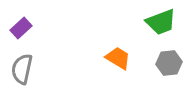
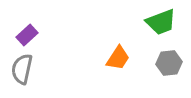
purple rectangle: moved 6 px right, 7 px down
orange trapezoid: rotated 92 degrees clockwise
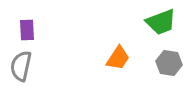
purple rectangle: moved 5 px up; rotated 50 degrees counterclockwise
gray hexagon: rotated 15 degrees clockwise
gray semicircle: moved 1 px left, 3 px up
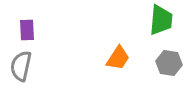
green trapezoid: moved 2 px up; rotated 64 degrees counterclockwise
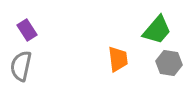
green trapezoid: moved 4 px left, 10 px down; rotated 36 degrees clockwise
purple rectangle: rotated 30 degrees counterclockwise
orange trapezoid: moved 1 px down; rotated 40 degrees counterclockwise
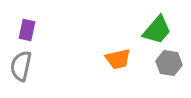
purple rectangle: rotated 45 degrees clockwise
orange trapezoid: rotated 84 degrees clockwise
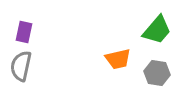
purple rectangle: moved 3 px left, 2 px down
gray hexagon: moved 12 px left, 10 px down
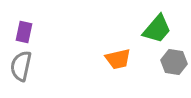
green trapezoid: moved 1 px up
gray hexagon: moved 17 px right, 11 px up
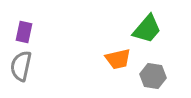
green trapezoid: moved 10 px left
gray hexagon: moved 21 px left, 14 px down
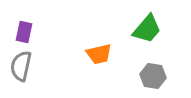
orange trapezoid: moved 19 px left, 5 px up
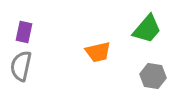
orange trapezoid: moved 1 px left, 2 px up
